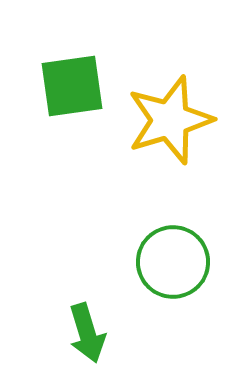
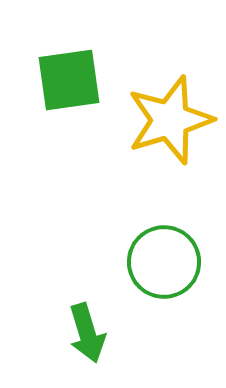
green square: moved 3 px left, 6 px up
green circle: moved 9 px left
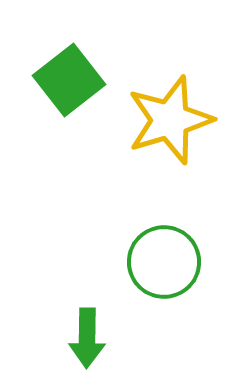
green square: rotated 30 degrees counterclockwise
green arrow: moved 5 px down; rotated 18 degrees clockwise
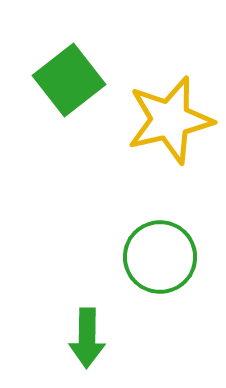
yellow star: rotated 4 degrees clockwise
green circle: moved 4 px left, 5 px up
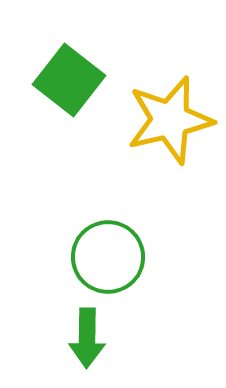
green square: rotated 14 degrees counterclockwise
green circle: moved 52 px left
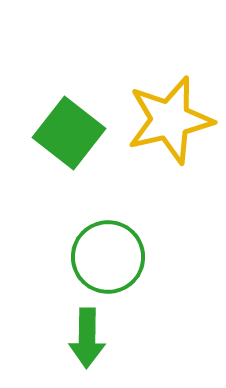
green square: moved 53 px down
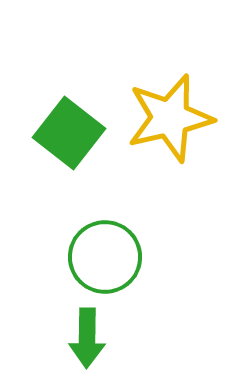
yellow star: moved 2 px up
green circle: moved 3 px left
